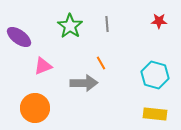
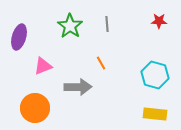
purple ellipse: rotated 70 degrees clockwise
gray arrow: moved 6 px left, 4 px down
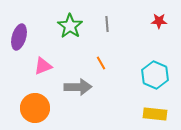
cyan hexagon: rotated 8 degrees clockwise
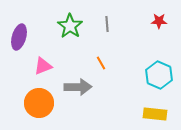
cyan hexagon: moved 4 px right
orange circle: moved 4 px right, 5 px up
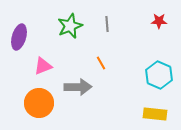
green star: rotated 15 degrees clockwise
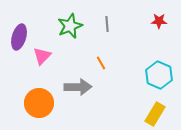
pink triangle: moved 1 px left, 10 px up; rotated 24 degrees counterclockwise
yellow rectangle: rotated 65 degrees counterclockwise
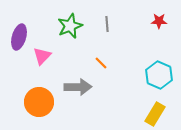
orange line: rotated 16 degrees counterclockwise
orange circle: moved 1 px up
